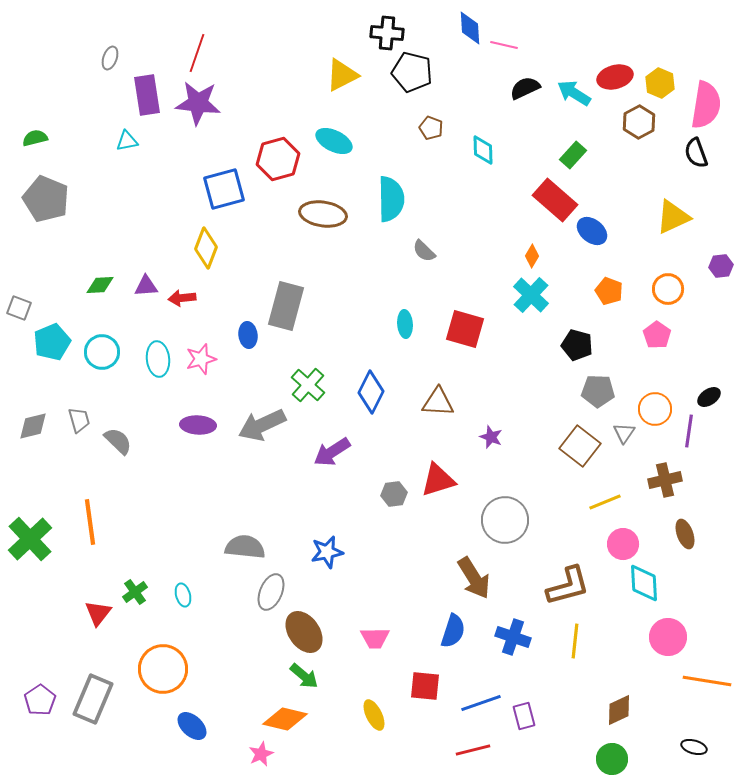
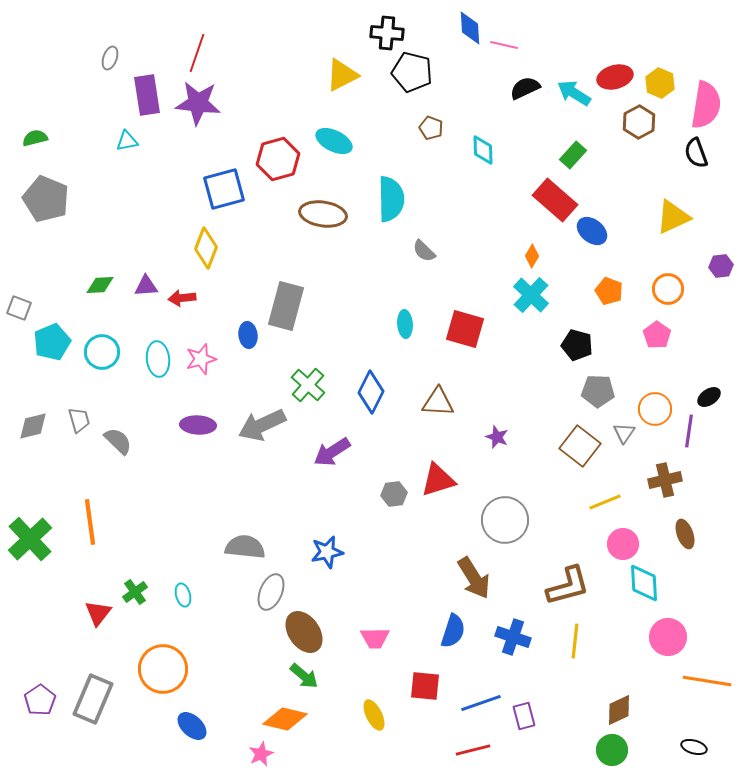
purple star at (491, 437): moved 6 px right
green circle at (612, 759): moved 9 px up
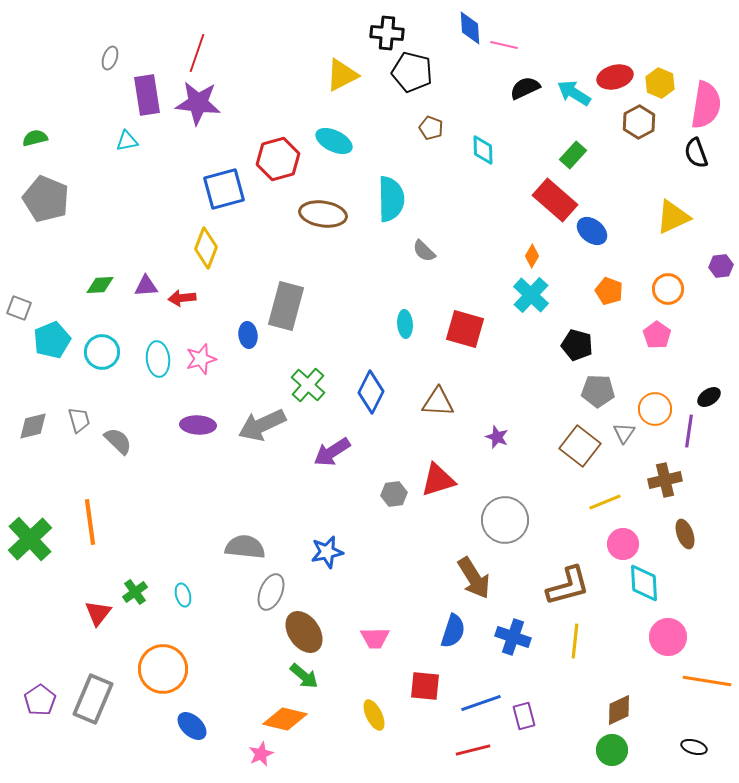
cyan pentagon at (52, 342): moved 2 px up
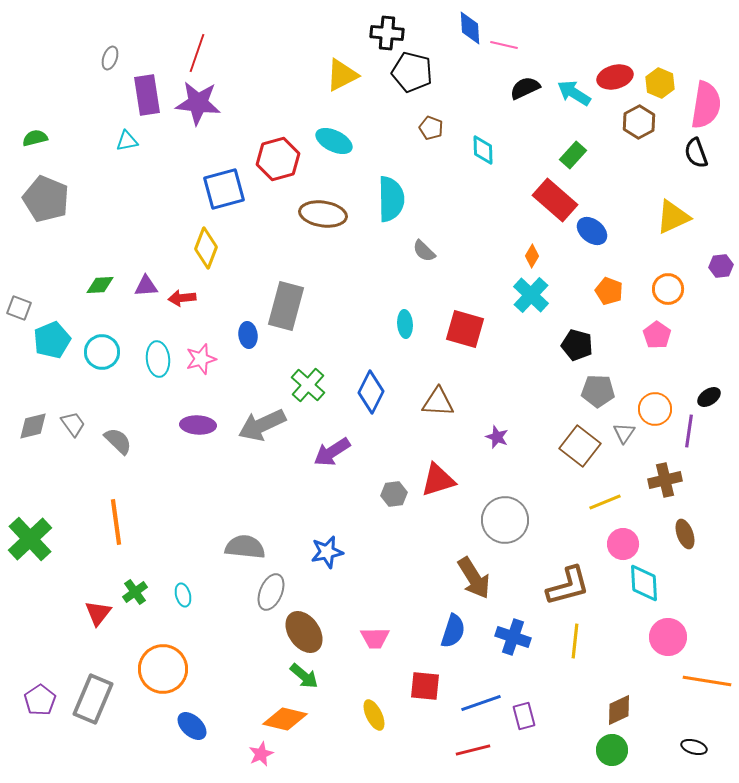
gray trapezoid at (79, 420): moved 6 px left, 4 px down; rotated 20 degrees counterclockwise
orange line at (90, 522): moved 26 px right
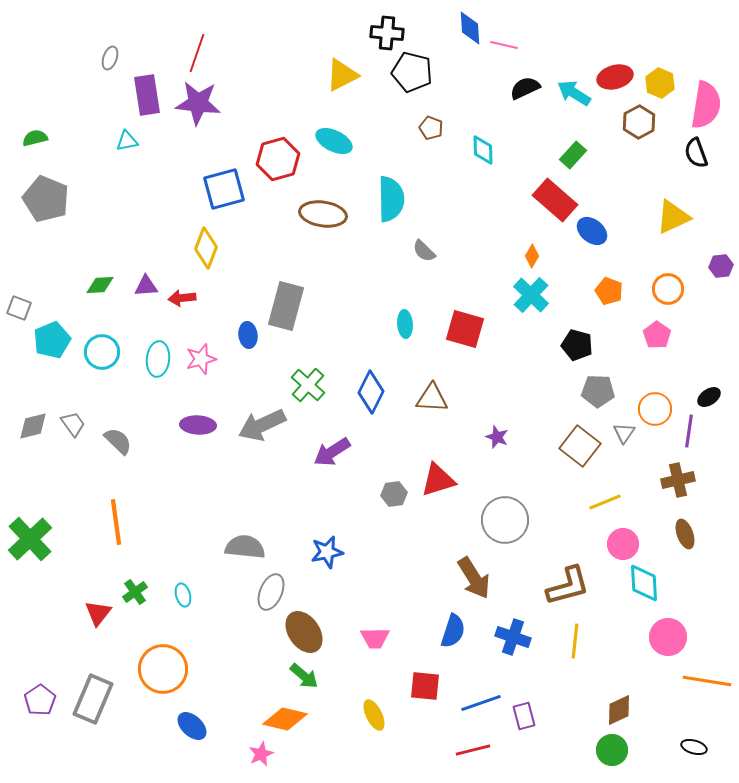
cyan ellipse at (158, 359): rotated 12 degrees clockwise
brown triangle at (438, 402): moved 6 px left, 4 px up
brown cross at (665, 480): moved 13 px right
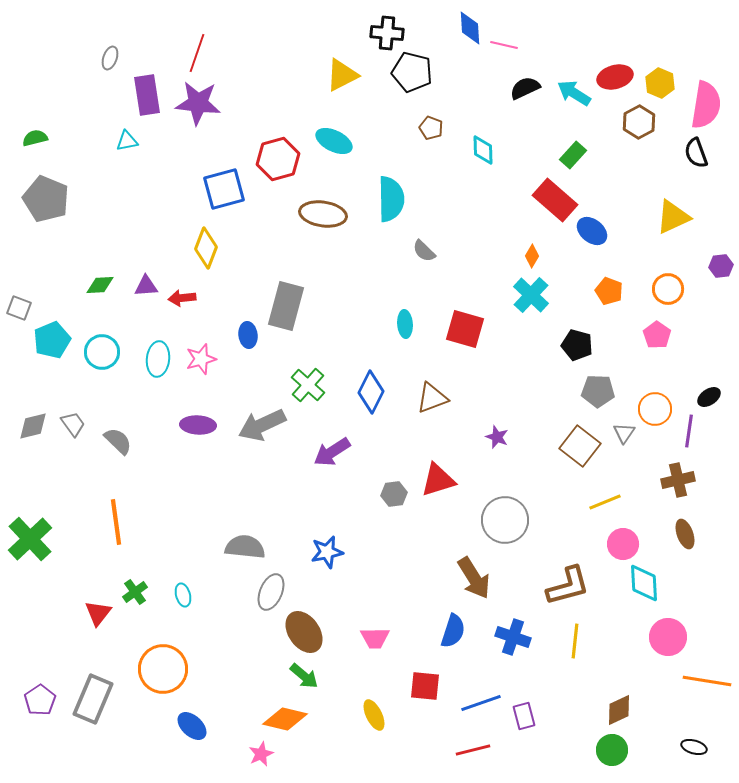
brown triangle at (432, 398): rotated 24 degrees counterclockwise
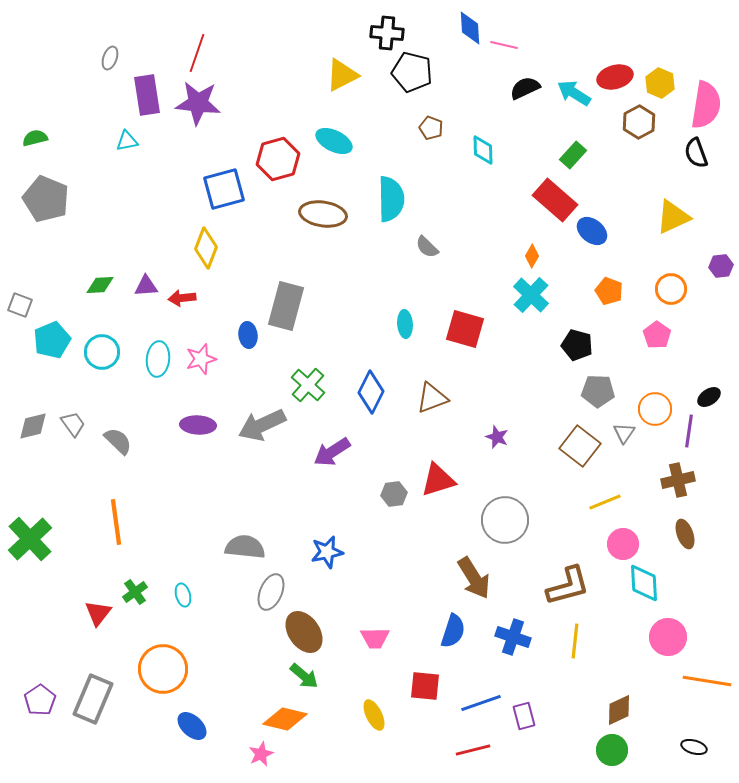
gray semicircle at (424, 251): moved 3 px right, 4 px up
orange circle at (668, 289): moved 3 px right
gray square at (19, 308): moved 1 px right, 3 px up
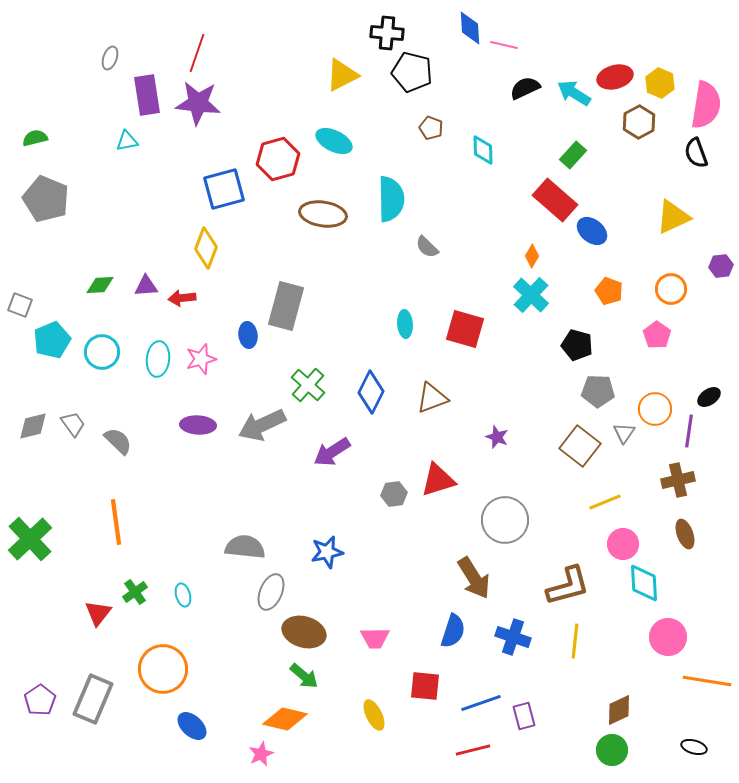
brown ellipse at (304, 632): rotated 39 degrees counterclockwise
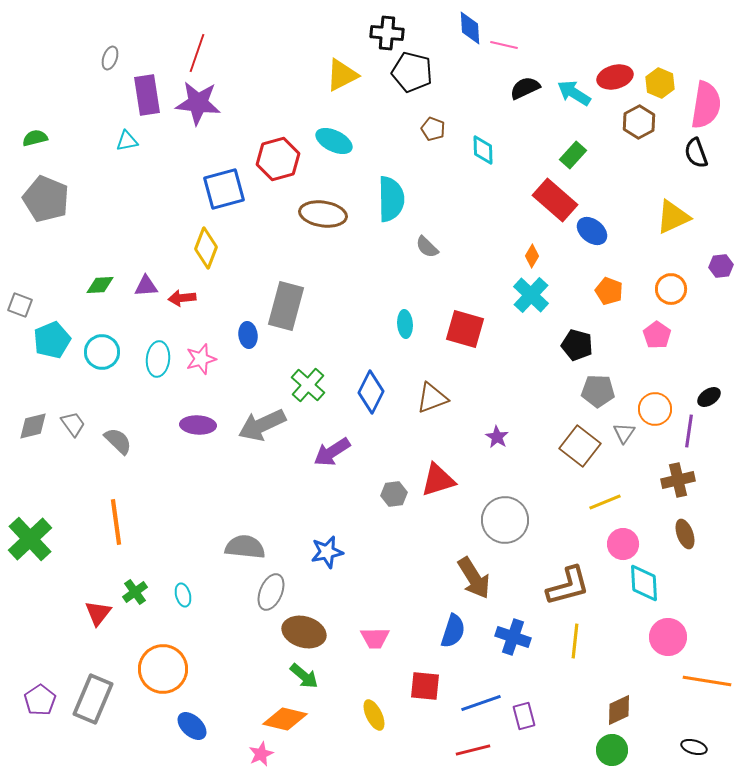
brown pentagon at (431, 128): moved 2 px right, 1 px down
purple star at (497, 437): rotated 10 degrees clockwise
